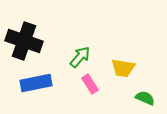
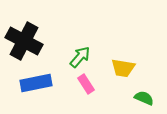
black cross: rotated 9 degrees clockwise
pink rectangle: moved 4 px left
green semicircle: moved 1 px left
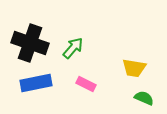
black cross: moved 6 px right, 2 px down; rotated 9 degrees counterclockwise
green arrow: moved 7 px left, 9 px up
yellow trapezoid: moved 11 px right
pink rectangle: rotated 30 degrees counterclockwise
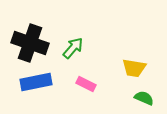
blue rectangle: moved 1 px up
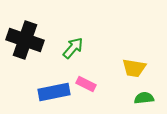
black cross: moved 5 px left, 3 px up
blue rectangle: moved 18 px right, 10 px down
green semicircle: rotated 30 degrees counterclockwise
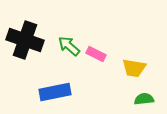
green arrow: moved 4 px left, 2 px up; rotated 90 degrees counterclockwise
pink rectangle: moved 10 px right, 30 px up
blue rectangle: moved 1 px right
green semicircle: moved 1 px down
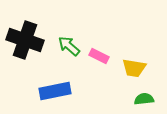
pink rectangle: moved 3 px right, 2 px down
blue rectangle: moved 1 px up
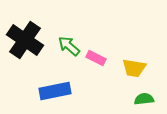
black cross: rotated 15 degrees clockwise
pink rectangle: moved 3 px left, 2 px down
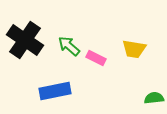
yellow trapezoid: moved 19 px up
green semicircle: moved 10 px right, 1 px up
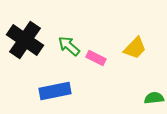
yellow trapezoid: moved 1 px right, 1 px up; rotated 55 degrees counterclockwise
